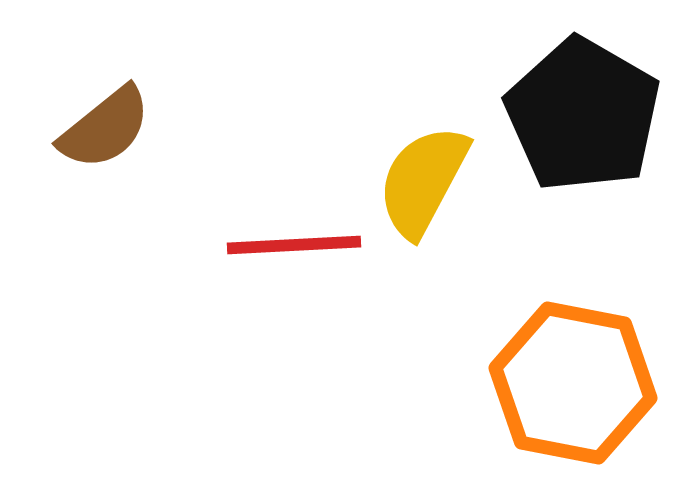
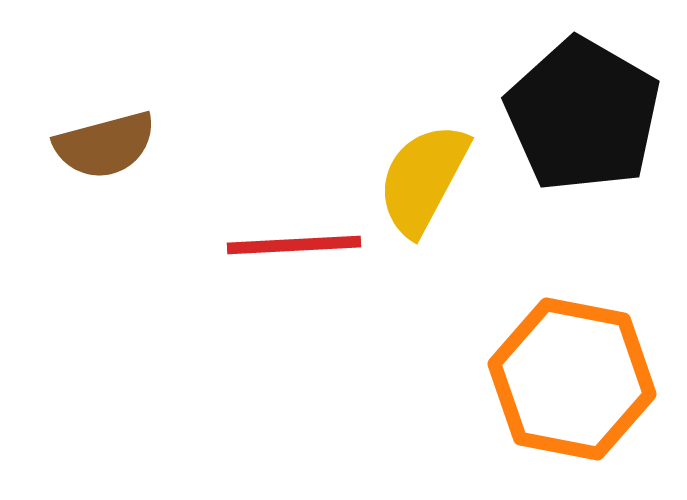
brown semicircle: moved 17 px down; rotated 24 degrees clockwise
yellow semicircle: moved 2 px up
orange hexagon: moved 1 px left, 4 px up
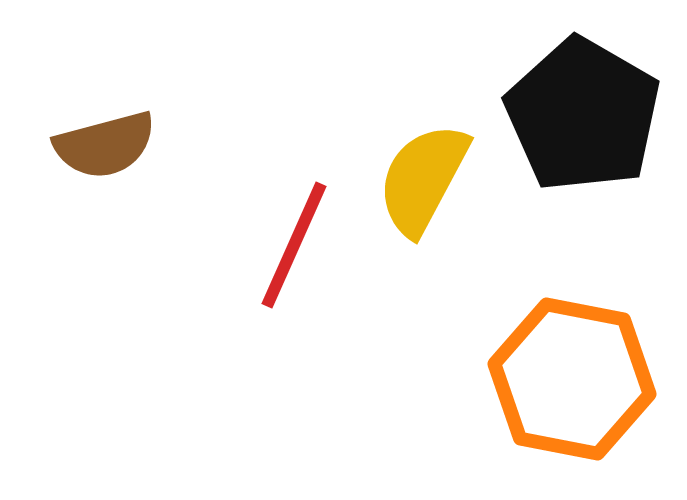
red line: rotated 63 degrees counterclockwise
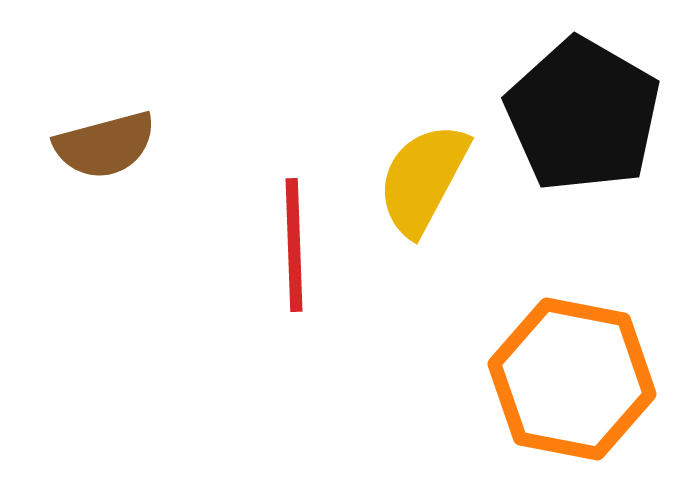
red line: rotated 26 degrees counterclockwise
